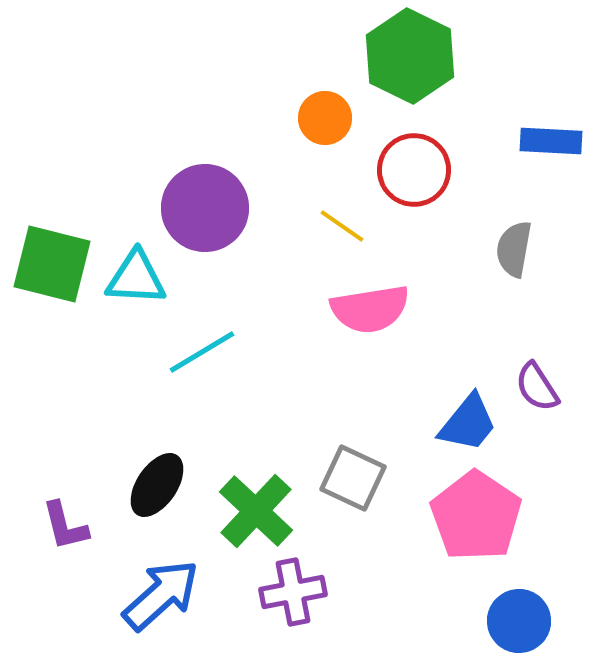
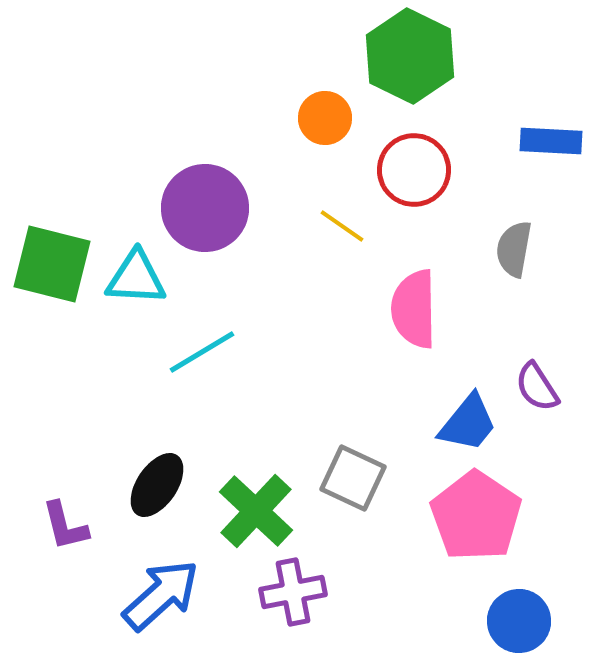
pink semicircle: moved 44 px right; rotated 98 degrees clockwise
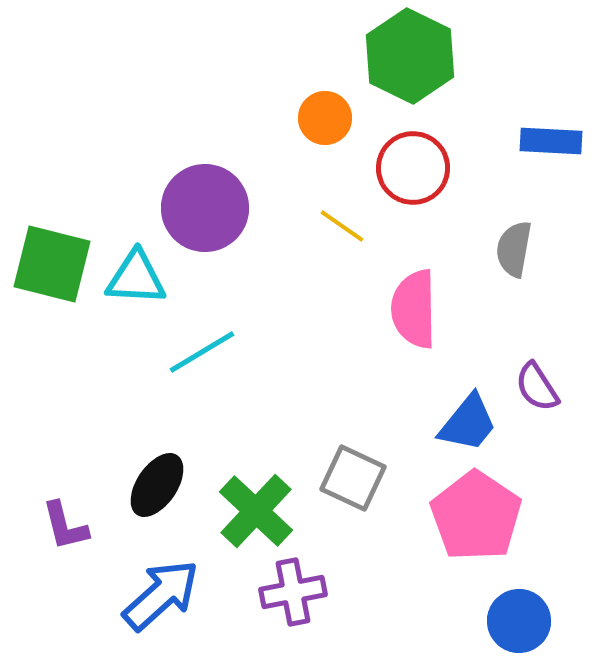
red circle: moved 1 px left, 2 px up
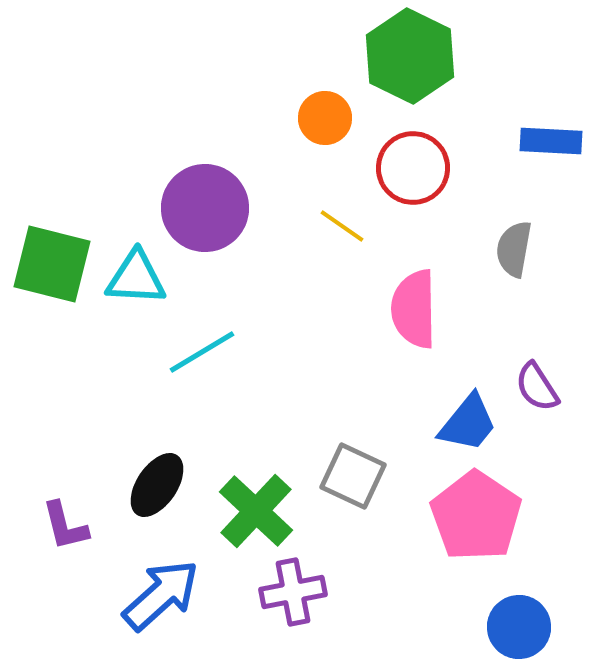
gray square: moved 2 px up
blue circle: moved 6 px down
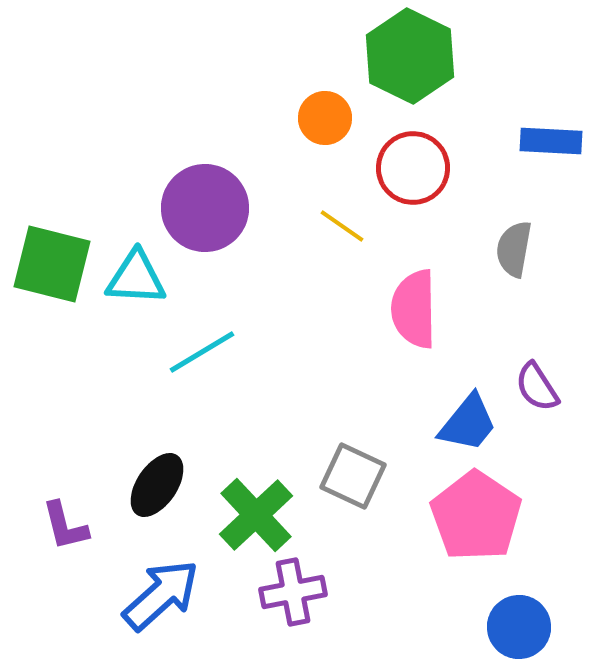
green cross: moved 4 px down; rotated 4 degrees clockwise
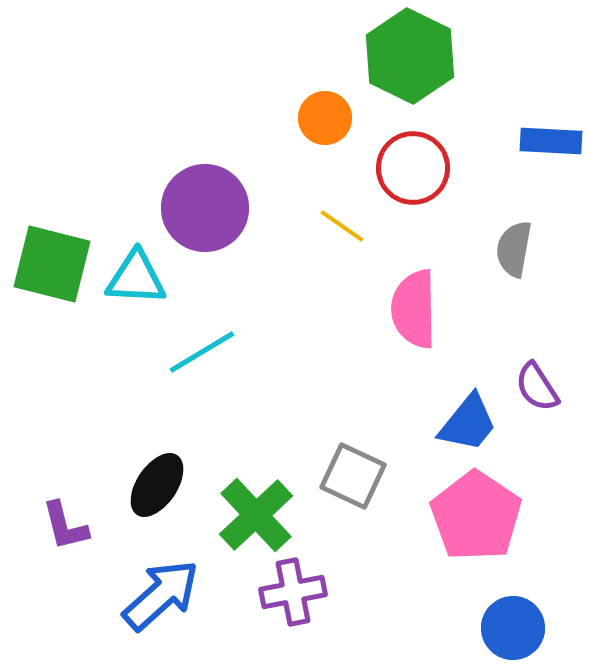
blue circle: moved 6 px left, 1 px down
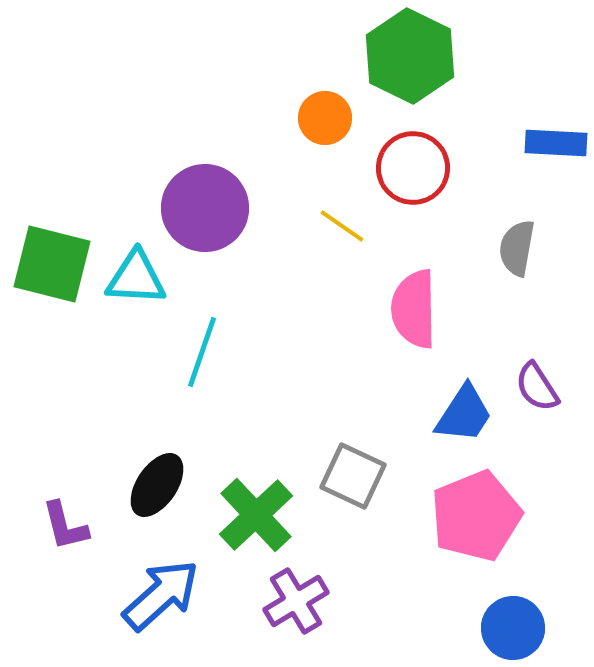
blue rectangle: moved 5 px right, 2 px down
gray semicircle: moved 3 px right, 1 px up
cyan line: rotated 40 degrees counterclockwise
blue trapezoid: moved 4 px left, 9 px up; rotated 6 degrees counterclockwise
pink pentagon: rotated 16 degrees clockwise
purple cross: moved 3 px right, 9 px down; rotated 20 degrees counterclockwise
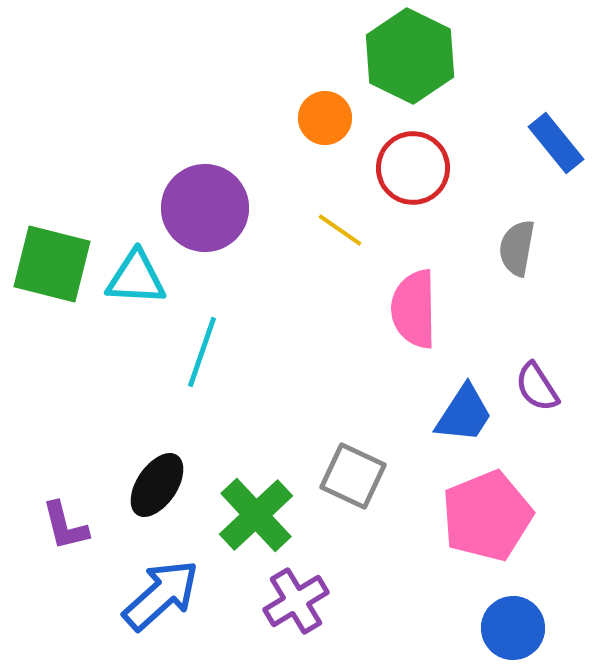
blue rectangle: rotated 48 degrees clockwise
yellow line: moved 2 px left, 4 px down
pink pentagon: moved 11 px right
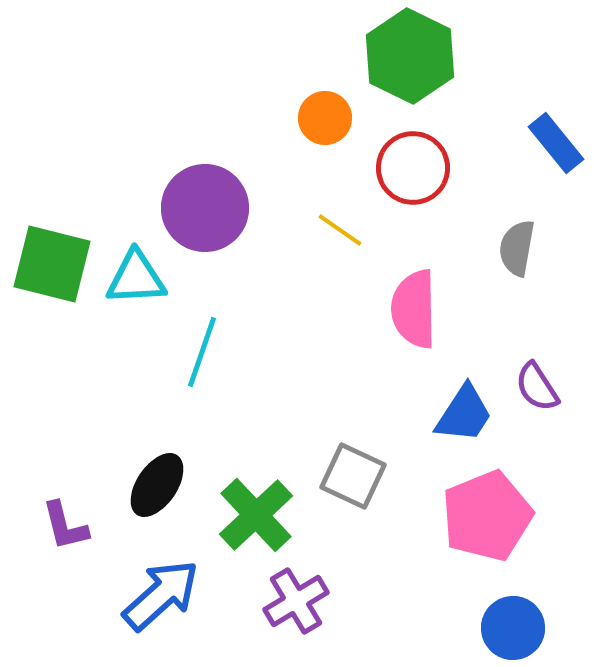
cyan triangle: rotated 6 degrees counterclockwise
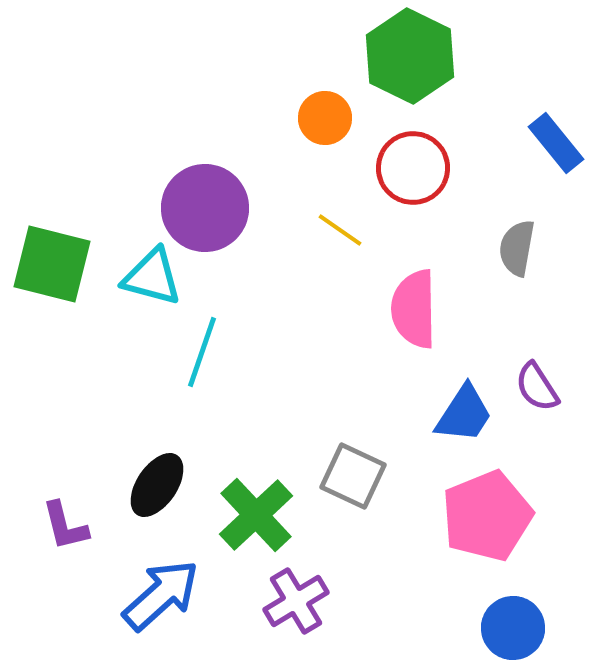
cyan triangle: moved 16 px right, 1 px up; rotated 18 degrees clockwise
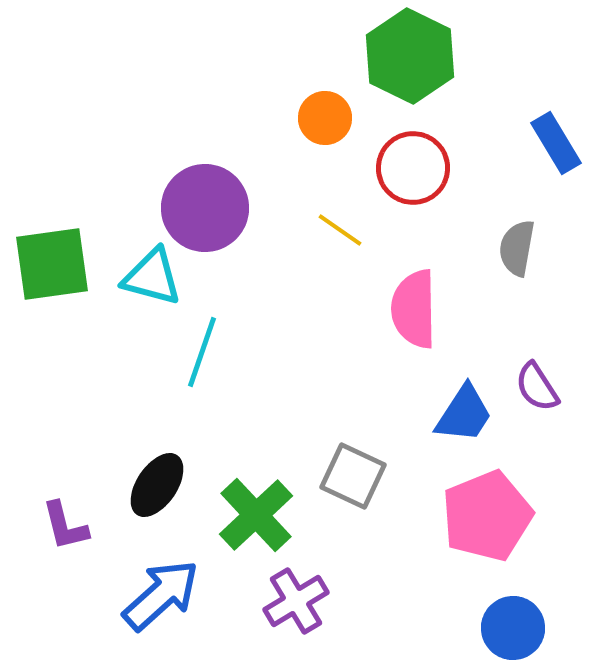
blue rectangle: rotated 8 degrees clockwise
green square: rotated 22 degrees counterclockwise
